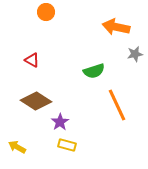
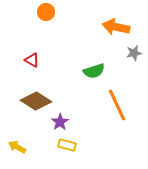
gray star: moved 1 px left, 1 px up
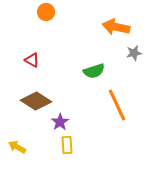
yellow rectangle: rotated 72 degrees clockwise
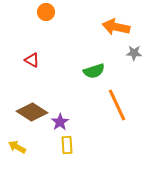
gray star: rotated 14 degrees clockwise
brown diamond: moved 4 px left, 11 px down
